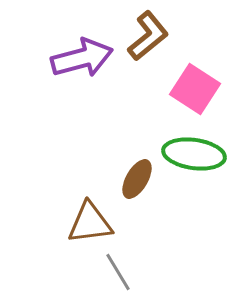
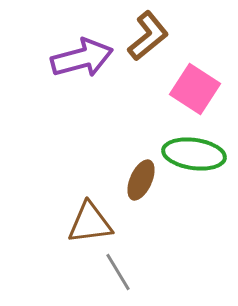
brown ellipse: moved 4 px right, 1 px down; rotated 6 degrees counterclockwise
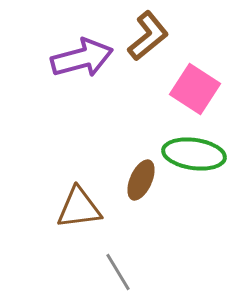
brown triangle: moved 11 px left, 15 px up
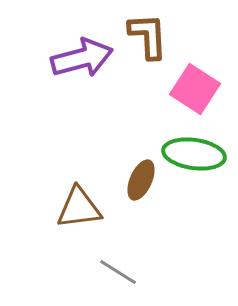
brown L-shape: rotated 54 degrees counterclockwise
gray line: rotated 27 degrees counterclockwise
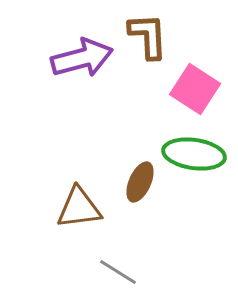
brown ellipse: moved 1 px left, 2 px down
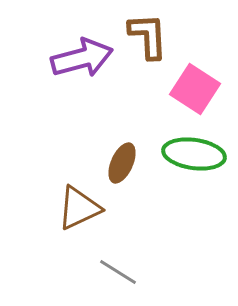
brown ellipse: moved 18 px left, 19 px up
brown triangle: rotated 18 degrees counterclockwise
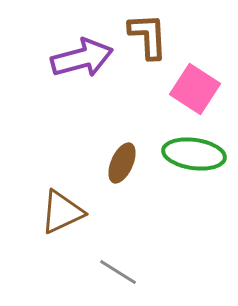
brown triangle: moved 17 px left, 4 px down
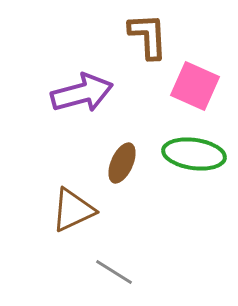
purple arrow: moved 35 px down
pink square: moved 3 px up; rotated 9 degrees counterclockwise
brown triangle: moved 11 px right, 2 px up
gray line: moved 4 px left
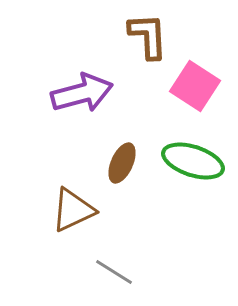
pink square: rotated 9 degrees clockwise
green ellipse: moved 1 px left, 7 px down; rotated 10 degrees clockwise
